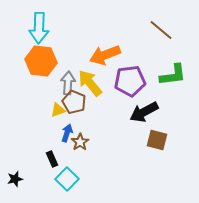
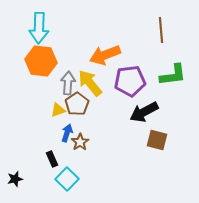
brown line: rotated 45 degrees clockwise
brown pentagon: moved 3 px right, 2 px down; rotated 15 degrees clockwise
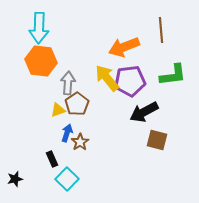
orange arrow: moved 19 px right, 8 px up
yellow arrow: moved 17 px right, 5 px up
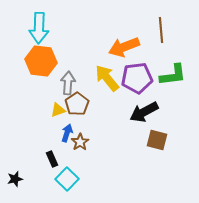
purple pentagon: moved 7 px right, 3 px up
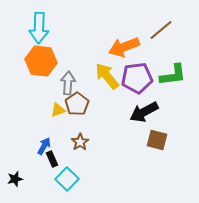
brown line: rotated 55 degrees clockwise
yellow arrow: moved 2 px up
blue arrow: moved 23 px left, 13 px down; rotated 12 degrees clockwise
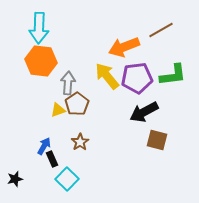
brown line: rotated 10 degrees clockwise
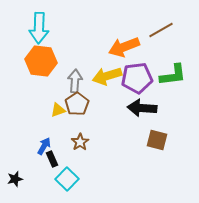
yellow arrow: rotated 68 degrees counterclockwise
gray arrow: moved 7 px right, 2 px up
black arrow: moved 2 px left, 4 px up; rotated 32 degrees clockwise
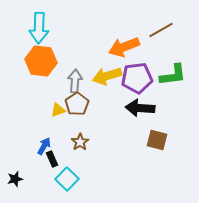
black arrow: moved 2 px left
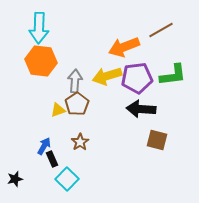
black arrow: moved 1 px right, 1 px down
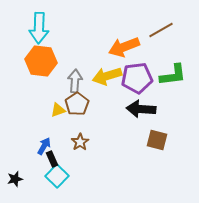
cyan square: moved 10 px left, 3 px up
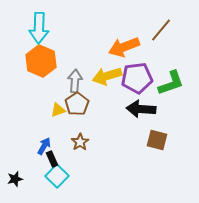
brown line: rotated 20 degrees counterclockwise
orange hexagon: rotated 16 degrees clockwise
green L-shape: moved 2 px left, 8 px down; rotated 12 degrees counterclockwise
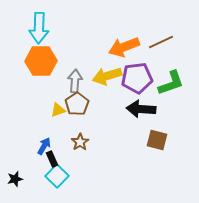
brown line: moved 12 px down; rotated 25 degrees clockwise
orange hexagon: rotated 24 degrees counterclockwise
